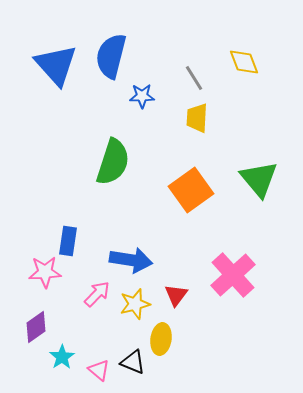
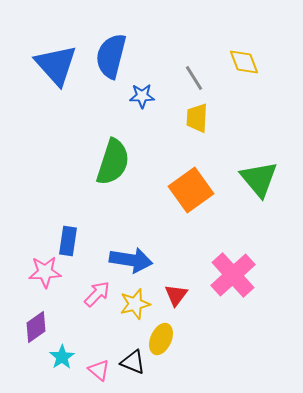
yellow ellipse: rotated 16 degrees clockwise
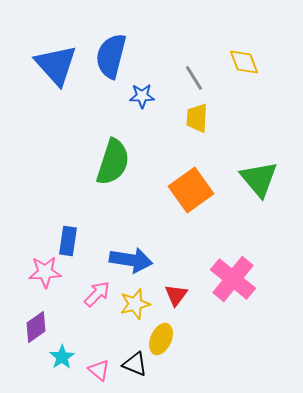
pink cross: moved 4 px down; rotated 9 degrees counterclockwise
black triangle: moved 2 px right, 2 px down
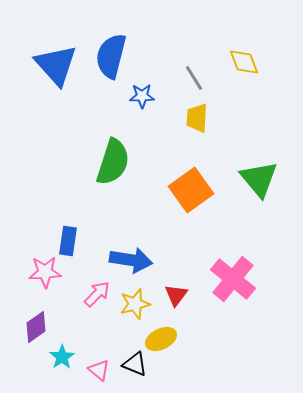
yellow ellipse: rotated 40 degrees clockwise
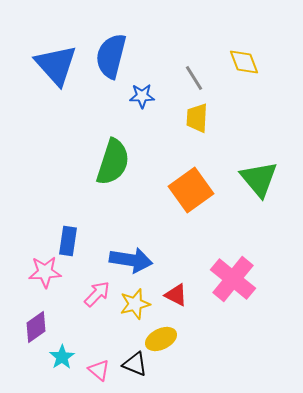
red triangle: rotated 40 degrees counterclockwise
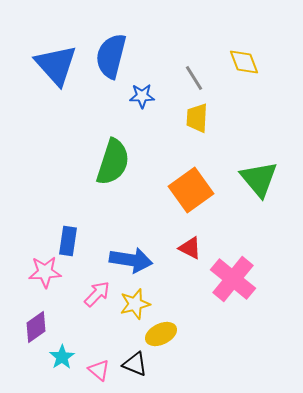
red triangle: moved 14 px right, 47 px up
yellow ellipse: moved 5 px up
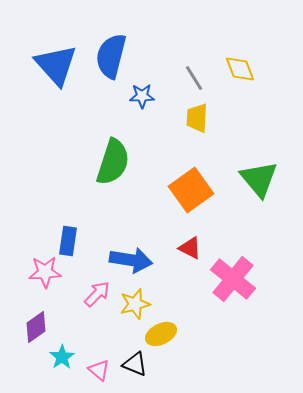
yellow diamond: moved 4 px left, 7 px down
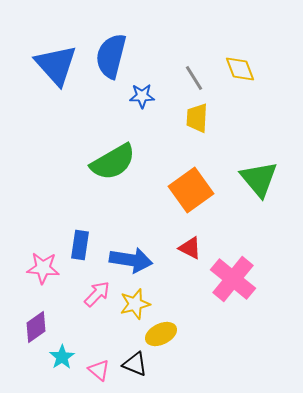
green semicircle: rotated 42 degrees clockwise
blue rectangle: moved 12 px right, 4 px down
pink star: moved 2 px left, 4 px up; rotated 8 degrees clockwise
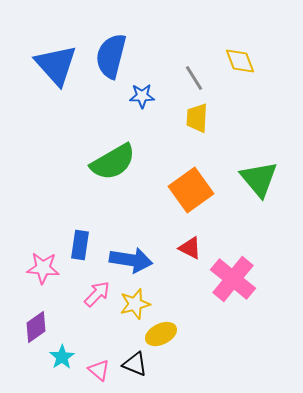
yellow diamond: moved 8 px up
